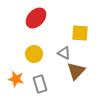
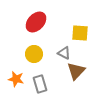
red ellipse: moved 4 px down
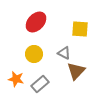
yellow square: moved 4 px up
gray rectangle: rotated 66 degrees clockwise
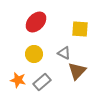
brown triangle: moved 1 px right
orange star: moved 2 px right, 1 px down
gray rectangle: moved 2 px right, 2 px up
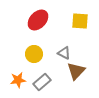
red ellipse: moved 2 px right, 2 px up
yellow square: moved 8 px up
brown triangle: moved 1 px left
orange star: rotated 21 degrees counterclockwise
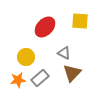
red ellipse: moved 7 px right, 7 px down
yellow circle: moved 8 px left, 3 px down
brown triangle: moved 4 px left, 2 px down
gray rectangle: moved 2 px left, 4 px up
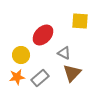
red ellipse: moved 2 px left, 8 px down
yellow circle: moved 5 px left, 2 px up
orange star: moved 1 px left, 3 px up
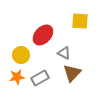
gray rectangle: rotated 12 degrees clockwise
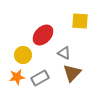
yellow circle: moved 2 px right
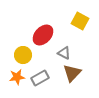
yellow square: rotated 24 degrees clockwise
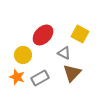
yellow square: moved 13 px down
orange star: rotated 28 degrees clockwise
